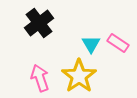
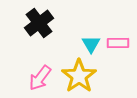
pink rectangle: rotated 35 degrees counterclockwise
pink arrow: rotated 124 degrees counterclockwise
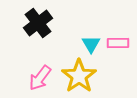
black cross: moved 1 px left
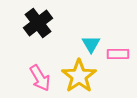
pink rectangle: moved 11 px down
pink arrow: rotated 68 degrees counterclockwise
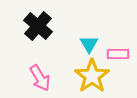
black cross: moved 3 px down; rotated 12 degrees counterclockwise
cyan triangle: moved 2 px left
yellow star: moved 13 px right
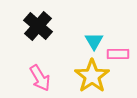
cyan triangle: moved 5 px right, 3 px up
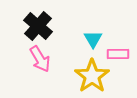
cyan triangle: moved 1 px left, 2 px up
pink arrow: moved 19 px up
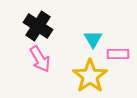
black cross: rotated 8 degrees counterclockwise
yellow star: moved 2 px left
